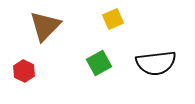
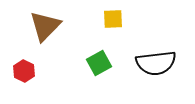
yellow square: rotated 20 degrees clockwise
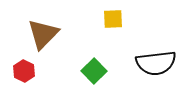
brown triangle: moved 2 px left, 8 px down
green square: moved 5 px left, 8 px down; rotated 15 degrees counterclockwise
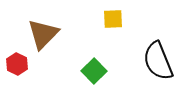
black semicircle: moved 2 px right, 2 px up; rotated 75 degrees clockwise
red hexagon: moved 7 px left, 7 px up
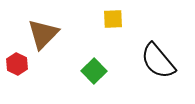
black semicircle: rotated 18 degrees counterclockwise
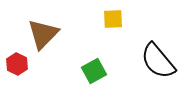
green square: rotated 15 degrees clockwise
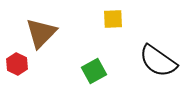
brown triangle: moved 2 px left, 1 px up
black semicircle: rotated 15 degrees counterclockwise
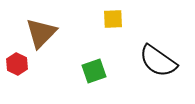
green square: rotated 10 degrees clockwise
